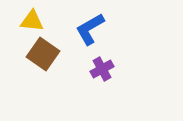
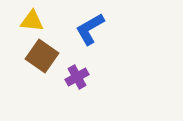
brown square: moved 1 px left, 2 px down
purple cross: moved 25 px left, 8 px down
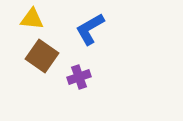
yellow triangle: moved 2 px up
purple cross: moved 2 px right; rotated 10 degrees clockwise
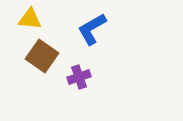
yellow triangle: moved 2 px left
blue L-shape: moved 2 px right
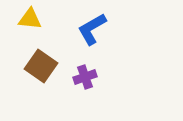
brown square: moved 1 px left, 10 px down
purple cross: moved 6 px right
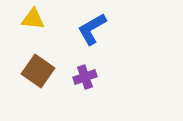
yellow triangle: moved 3 px right
brown square: moved 3 px left, 5 px down
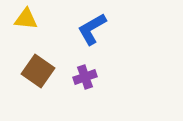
yellow triangle: moved 7 px left
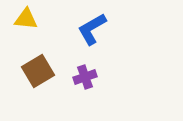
brown square: rotated 24 degrees clockwise
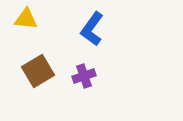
blue L-shape: rotated 24 degrees counterclockwise
purple cross: moved 1 px left, 1 px up
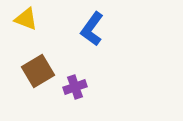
yellow triangle: rotated 15 degrees clockwise
purple cross: moved 9 px left, 11 px down
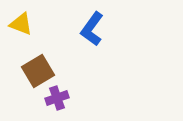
yellow triangle: moved 5 px left, 5 px down
purple cross: moved 18 px left, 11 px down
